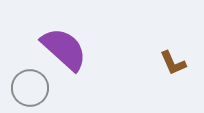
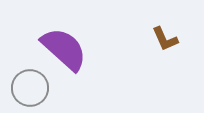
brown L-shape: moved 8 px left, 24 px up
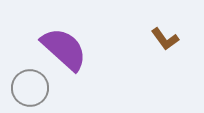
brown L-shape: rotated 12 degrees counterclockwise
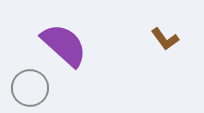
purple semicircle: moved 4 px up
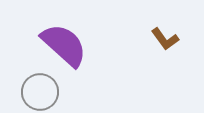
gray circle: moved 10 px right, 4 px down
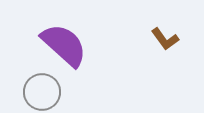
gray circle: moved 2 px right
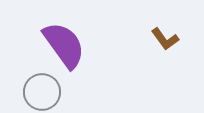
purple semicircle: rotated 12 degrees clockwise
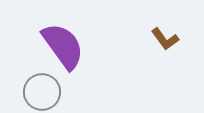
purple semicircle: moved 1 px left, 1 px down
